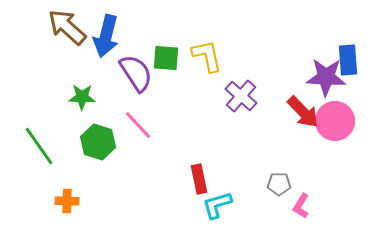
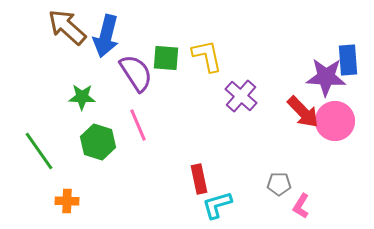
pink line: rotated 20 degrees clockwise
green line: moved 5 px down
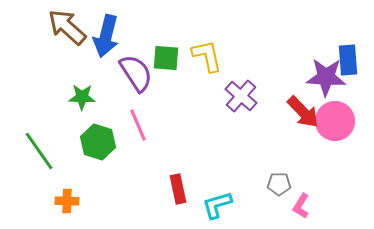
red rectangle: moved 21 px left, 10 px down
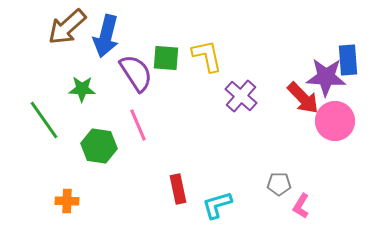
brown arrow: rotated 84 degrees counterclockwise
green star: moved 8 px up
red arrow: moved 14 px up
green hexagon: moved 1 px right, 4 px down; rotated 8 degrees counterclockwise
green line: moved 5 px right, 31 px up
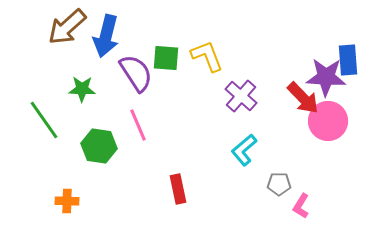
yellow L-shape: rotated 9 degrees counterclockwise
pink circle: moved 7 px left
cyan L-shape: moved 27 px right, 55 px up; rotated 24 degrees counterclockwise
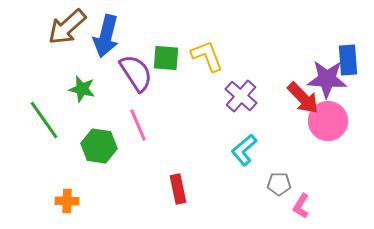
purple star: moved 1 px right, 2 px down
green star: rotated 12 degrees clockwise
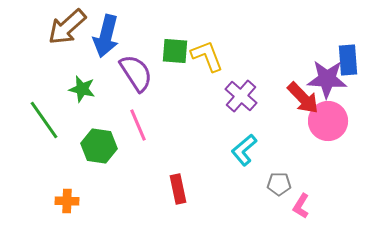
green square: moved 9 px right, 7 px up
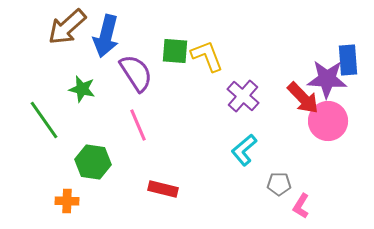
purple cross: moved 2 px right
green hexagon: moved 6 px left, 16 px down
red rectangle: moved 15 px left; rotated 64 degrees counterclockwise
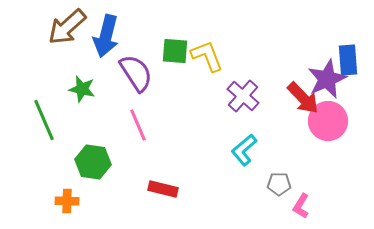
purple star: rotated 27 degrees counterclockwise
green line: rotated 12 degrees clockwise
